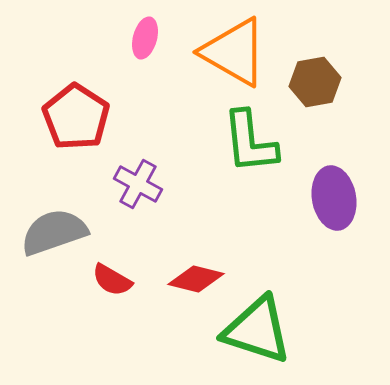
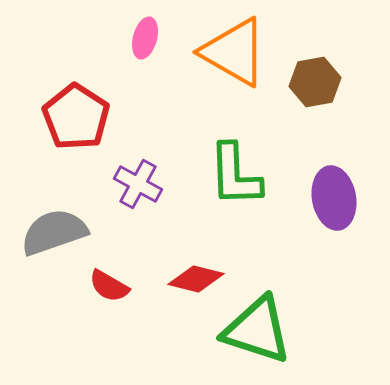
green L-shape: moved 15 px left, 33 px down; rotated 4 degrees clockwise
red semicircle: moved 3 px left, 6 px down
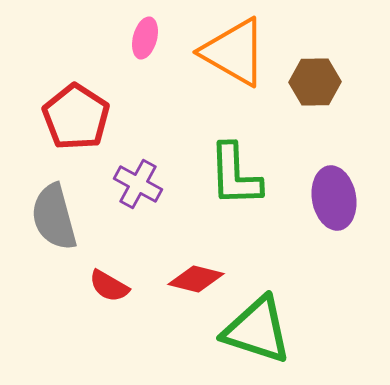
brown hexagon: rotated 9 degrees clockwise
gray semicircle: moved 15 px up; rotated 86 degrees counterclockwise
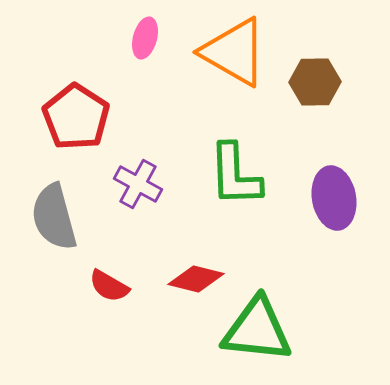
green triangle: rotated 12 degrees counterclockwise
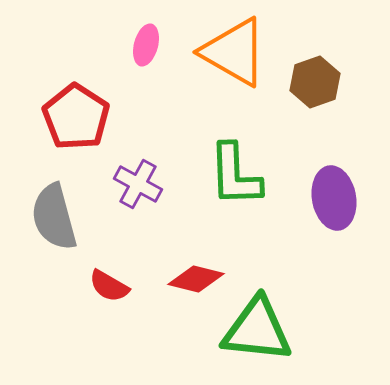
pink ellipse: moved 1 px right, 7 px down
brown hexagon: rotated 18 degrees counterclockwise
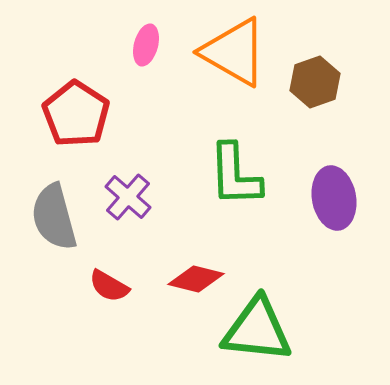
red pentagon: moved 3 px up
purple cross: moved 10 px left, 13 px down; rotated 12 degrees clockwise
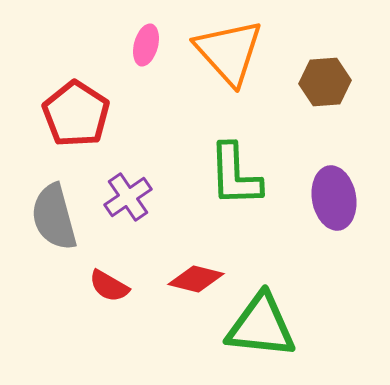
orange triangle: moved 5 px left; rotated 18 degrees clockwise
brown hexagon: moved 10 px right; rotated 15 degrees clockwise
purple cross: rotated 15 degrees clockwise
green triangle: moved 4 px right, 4 px up
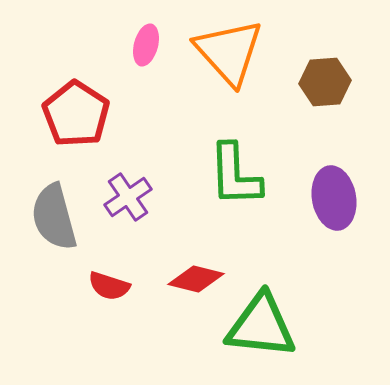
red semicircle: rotated 12 degrees counterclockwise
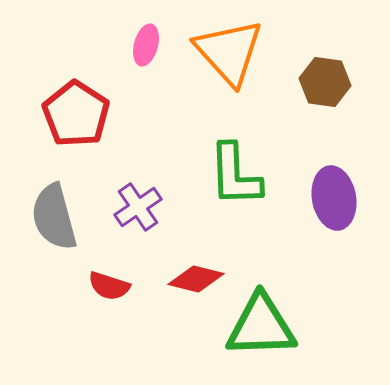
brown hexagon: rotated 12 degrees clockwise
purple cross: moved 10 px right, 10 px down
green triangle: rotated 8 degrees counterclockwise
